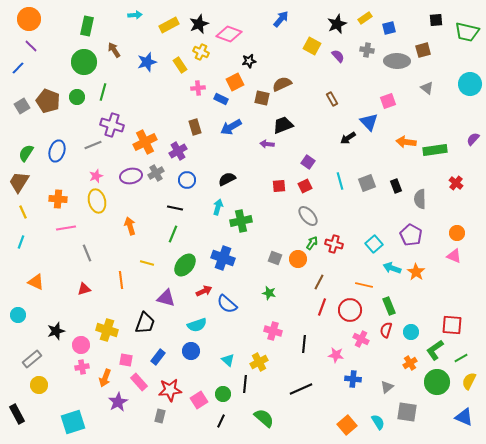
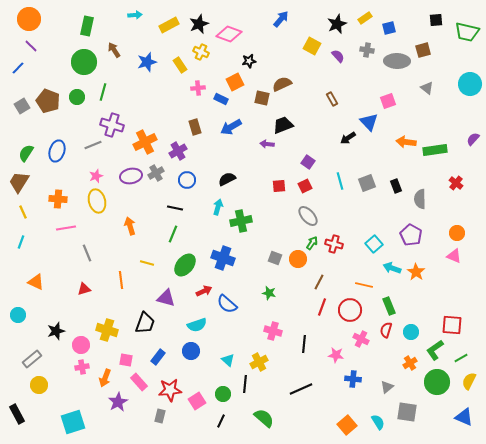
pink square at (199, 400): moved 2 px left, 1 px down
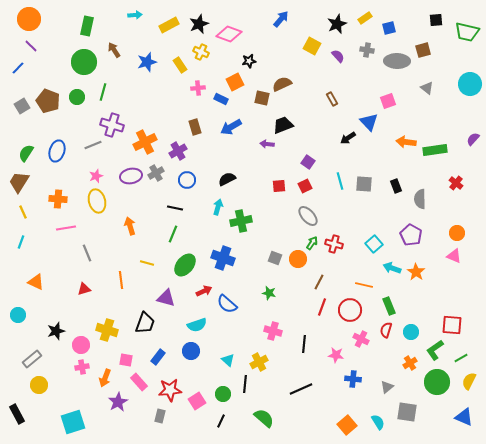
gray square at (367, 183): moved 3 px left, 1 px down; rotated 24 degrees clockwise
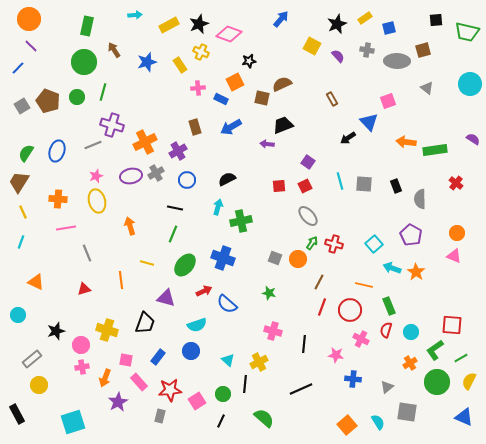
purple semicircle at (473, 139): rotated 80 degrees clockwise
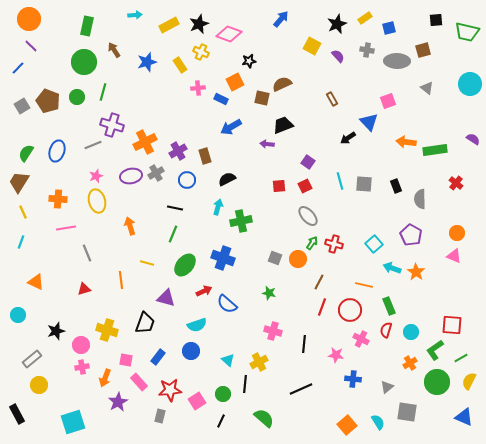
brown rectangle at (195, 127): moved 10 px right, 29 px down
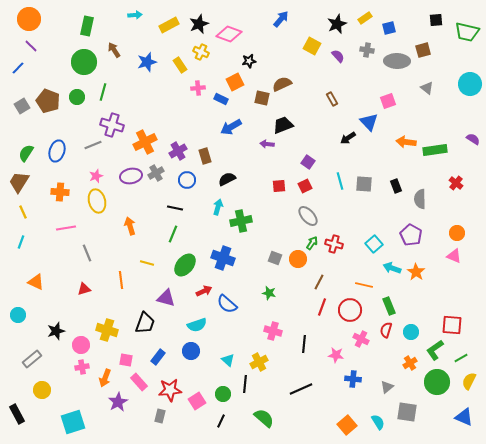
orange cross at (58, 199): moved 2 px right, 7 px up
yellow circle at (39, 385): moved 3 px right, 5 px down
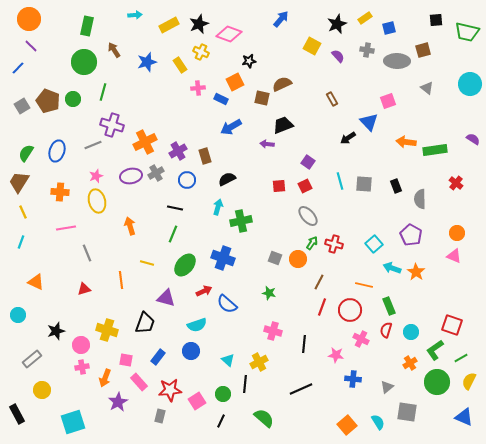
green circle at (77, 97): moved 4 px left, 2 px down
red square at (452, 325): rotated 15 degrees clockwise
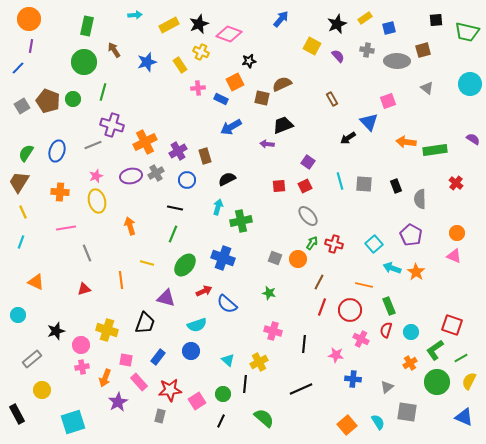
purple line at (31, 46): rotated 56 degrees clockwise
